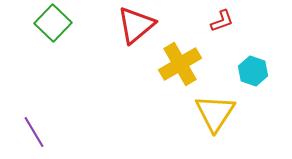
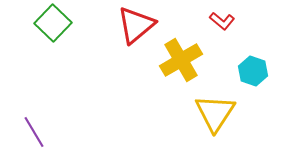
red L-shape: rotated 60 degrees clockwise
yellow cross: moved 1 px right, 4 px up
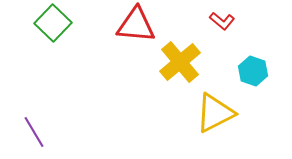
red triangle: rotated 45 degrees clockwise
yellow cross: moved 1 px left, 2 px down; rotated 9 degrees counterclockwise
yellow triangle: rotated 30 degrees clockwise
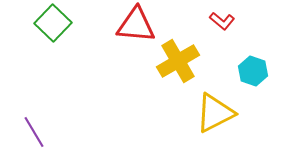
yellow cross: moved 2 px left, 1 px up; rotated 9 degrees clockwise
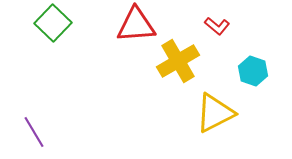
red L-shape: moved 5 px left, 5 px down
red triangle: rotated 9 degrees counterclockwise
